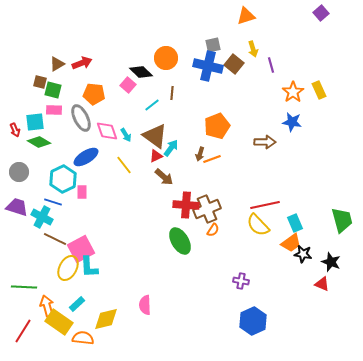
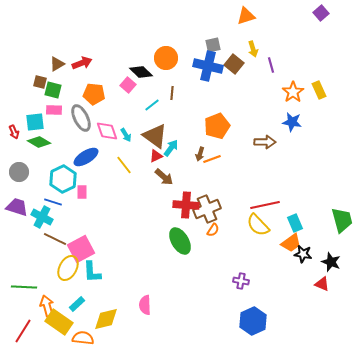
red arrow at (15, 130): moved 1 px left, 2 px down
cyan L-shape at (89, 267): moved 3 px right, 5 px down
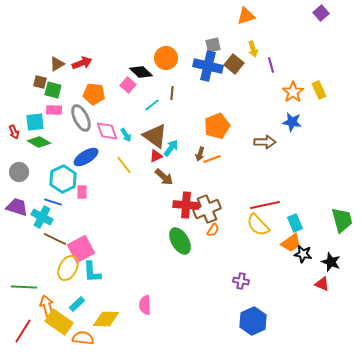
yellow diamond at (106, 319): rotated 16 degrees clockwise
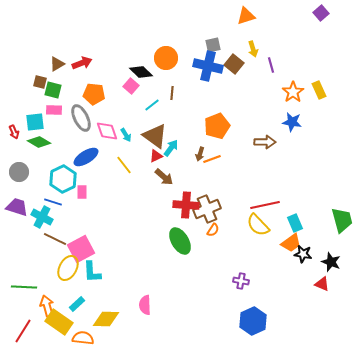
pink square at (128, 85): moved 3 px right, 1 px down
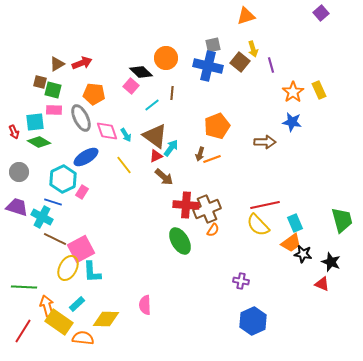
brown square at (234, 64): moved 6 px right, 2 px up
pink rectangle at (82, 192): rotated 32 degrees clockwise
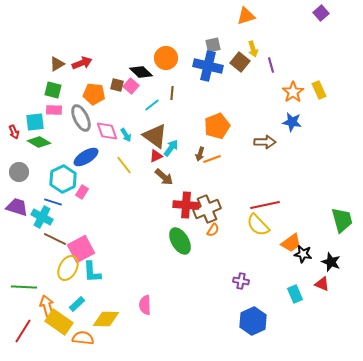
brown square at (40, 82): moved 77 px right, 3 px down
cyan rectangle at (295, 223): moved 71 px down
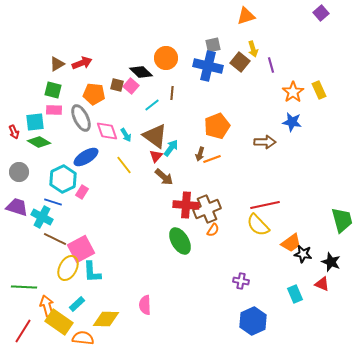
red triangle at (156, 156): rotated 24 degrees counterclockwise
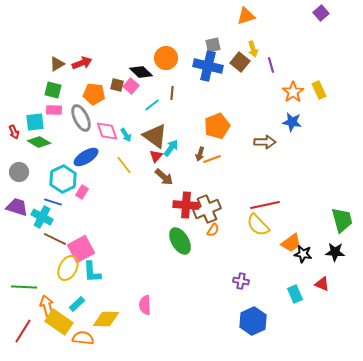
black star at (331, 262): moved 4 px right, 10 px up; rotated 18 degrees counterclockwise
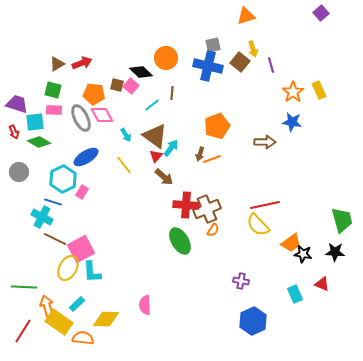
pink diamond at (107, 131): moved 5 px left, 16 px up; rotated 10 degrees counterclockwise
purple trapezoid at (17, 207): moved 103 px up
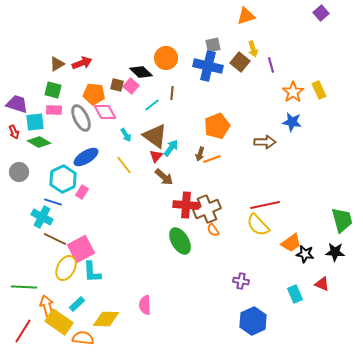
pink diamond at (102, 115): moved 3 px right, 3 px up
orange semicircle at (213, 230): rotated 112 degrees clockwise
black star at (303, 254): moved 2 px right
yellow ellipse at (68, 268): moved 2 px left
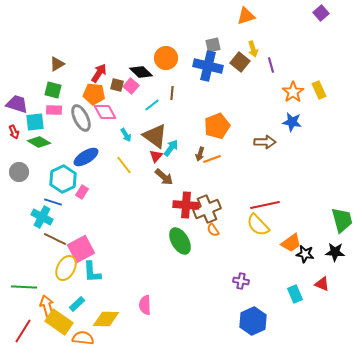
red arrow at (82, 63): moved 17 px right, 10 px down; rotated 36 degrees counterclockwise
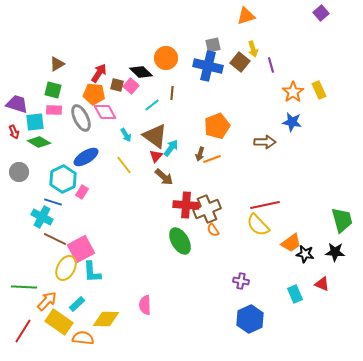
orange arrow at (47, 306): moved 5 px up; rotated 60 degrees clockwise
blue hexagon at (253, 321): moved 3 px left, 2 px up
